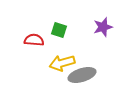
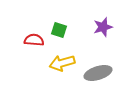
gray ellipse: moved 16 px right, 2 px up
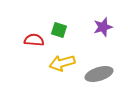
gray ellipse: moved 1 px right, 1 px down
